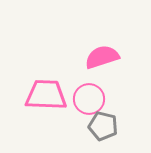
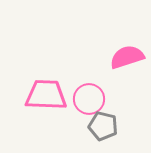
pink semicircle: moved 25 px right
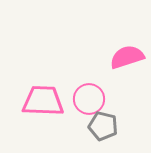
pink trapezoid: moved 3 px left, 6 px down
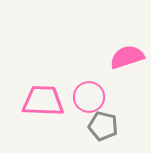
pink circle: moved 2 px up
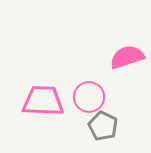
gray pentagon: rotated 12 degrees clockwise
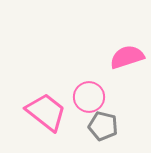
pink trapezoid: moved 3 px right, 11 px down; rotated 36 degrees clockwise
gray pentagon: rotated 12 degrees counterclockwise
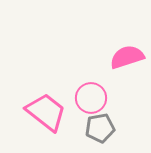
pink circle: moved 2 px right, 1 px down
gray pentagon: moved 3 px left, 2 px down; rotated 24 degrees counterclockwise
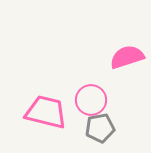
pink circle: moved 2 px down
pink trapezoid: rotated 24 degrees counterclockwise
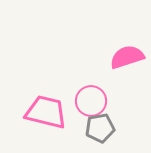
pink circle: moved 1 px down
